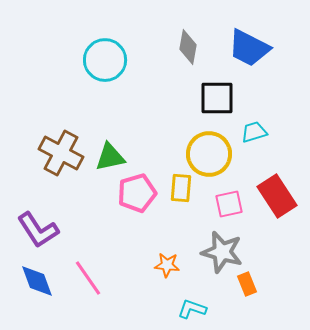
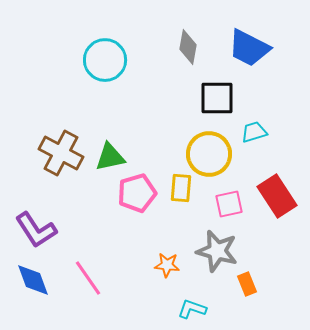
purple L-shape: moved 2 px left
gray star: moved 5 px left, 1 px up
blue diamond: moved 4 px left, 1 px up
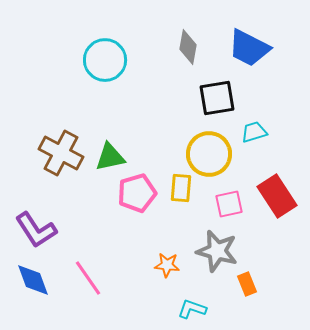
black square: rotated 9 degrees counterclockwise
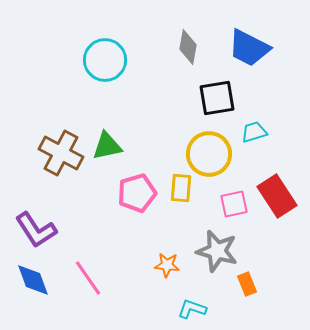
green triangle: moved 3 px left, 11 px up
pink square: moved 5 px right
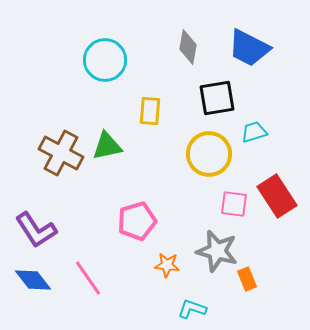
yellow rectangle: moved 31 px left, 77 px up
pink pentagon: moved 28 px down
pink square: rotated 20 degrees clockwise
blue diamond: rotated 18 degrees counterclockwise
orange rectangle: moved 5 px up
